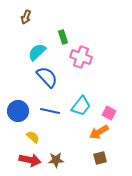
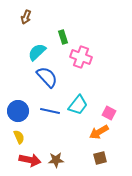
cyan trapezoid: moved 3 px left, 1 px up
yellow semicircle: moved 14 px left; rotated 24 degrees clockwise
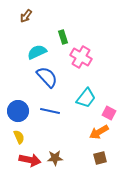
brown arrow: moved 1 px up; rotated 16 degrees clockwise
cyan semicircle: rotated 18 degrees clockwise
pink cross: rotated 10 degrees clockwise
cyan trapezoid: moved 8 px right, 7 px up
brown star: moved 1 px left, 2 px up
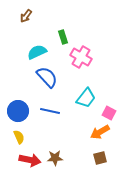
orange arrow: moved 1 px right
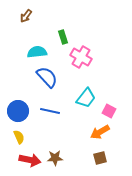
cyan semicircle: rotated 18 degrees clockwise
pink square: moved 2 px up
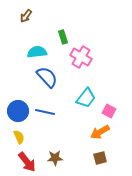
blue line: moved 5 px left, 1 px down
red arrow: moved 3 px left, 2 px down; rotated 40 degrees clockwise
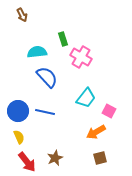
brown arrow: moved 4 px left, 1 px up; rotated 64 degrees counterclockwise
green rectangle: moved 2 px down
orange arrow: moved 4 px left
brown star: rotated 21 degrees counterclockwise
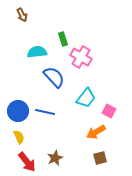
blue semicircle: moved 7 px right
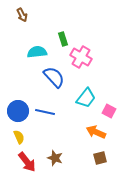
orange arrow: rotated 54 degrees clockwise
brown star: rotated 28 degrees counterclockwise
